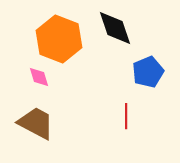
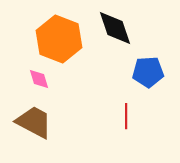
blue pentagon: rotated 20 degrees clockwise
pink diamond: moved 2 px down
brown trapezoid: moved 2 px left, 1 px up
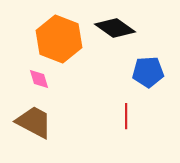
black diamond: rotated 36 degrees counterclockwise
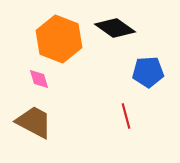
red line: rotated 15 degrees counterclockwise
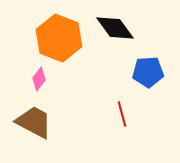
black diamond: rotated 18 degrees clockwise
orange hexagon: moved 1 px up
pink diamond: rotated 55 degrees clockwise
red line: moved 4 px left, 2 px up
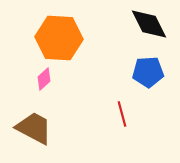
black diamond: moved 34 px right, 4 px up; rotated 9 degrees clockwise
orange hexagon: rotated 18 degrees counterclockwise
pink diamond: moved 5 px right; rotated 10 degrees clockwise
brown trapezoid: moved 6 px down
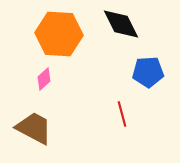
black diamond: moved 28 px left
orange hexagon: moved 4 px up
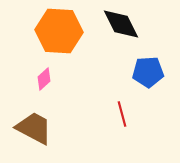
orange hexagon: moved 3 px up
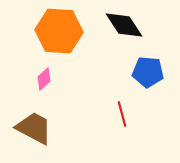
black diamond: moved 3 px right, 1 px down; rotated 6 degrees counterclockwise
blue pentagon: rotated 8 degrees clockwise
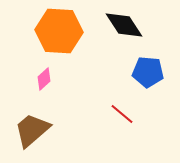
red line: rotated 35 degrees counterclockwise
brown trapezoid: moved 2 px left, 2 px down; rotated 69 degrees counterclockwise
